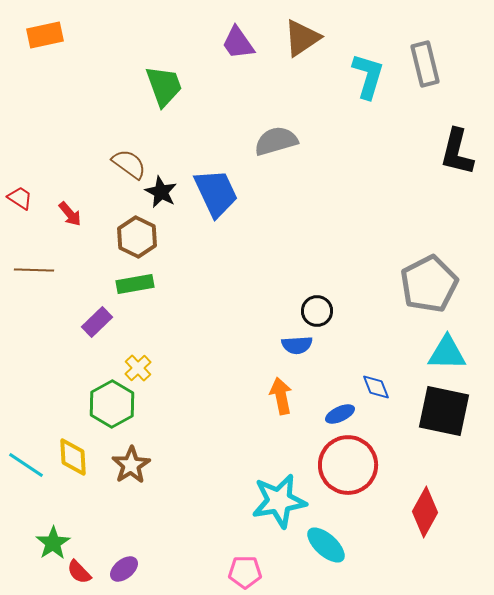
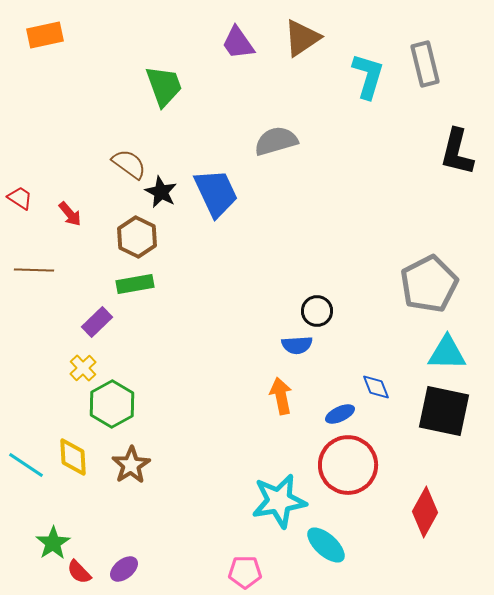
yellow cross: moved 55 px left
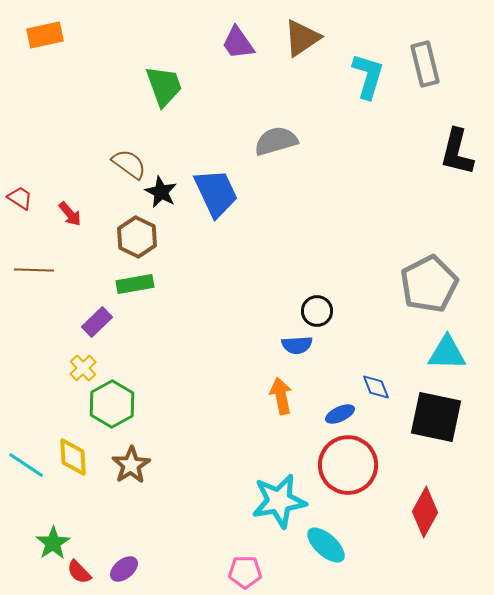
black square: moved 8 px left, 6 px down
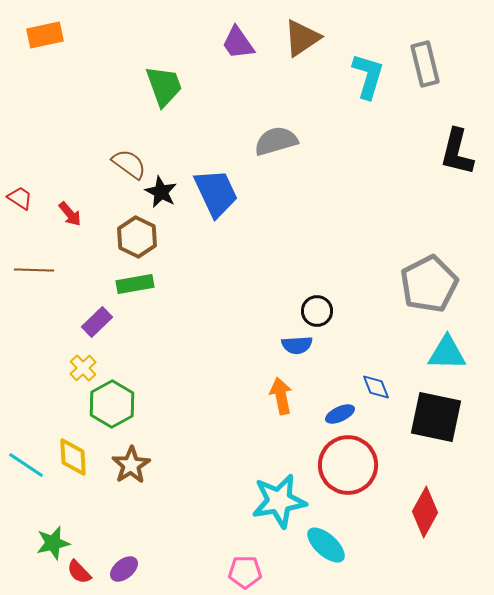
green star: rotated 20 degrees clockwise
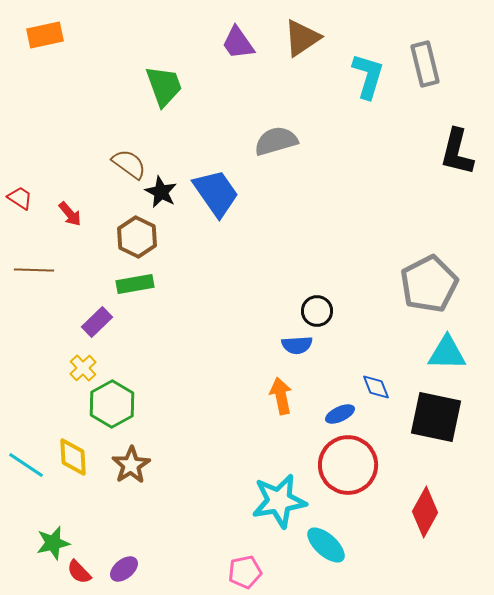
blue trapezoid: rotated 10 degrees counterclockwise
pink pentagon: rotated 12 degrees counterclockwise
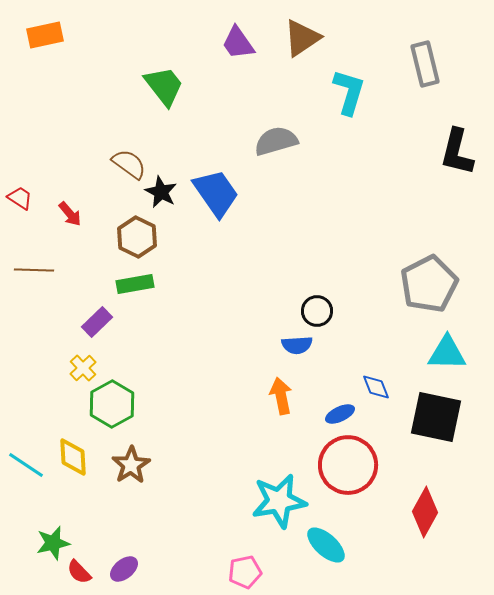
cyan L-shape: moved 19 px left, 16 px down
green trapezoid: rotated 18 degrees counterclockwise
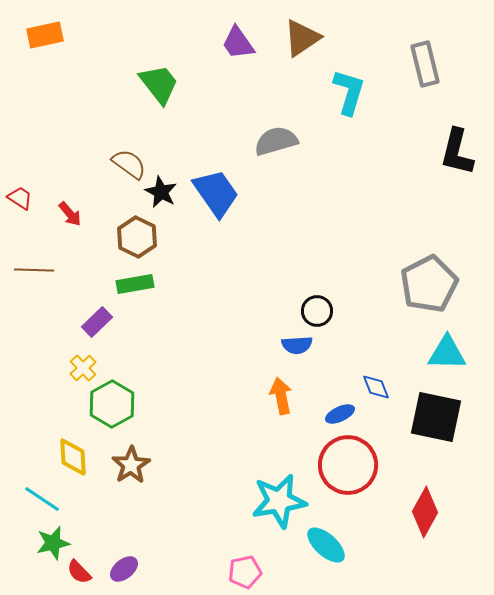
green trapezoid: moved 5 px left, 2 px up
cyan line: moved 16 px right, 34 px down
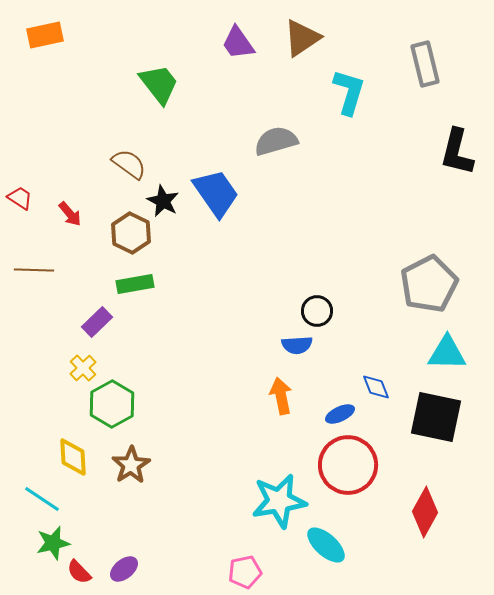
black star: moved 2 px right, 9 px down
brown hexagon: moved 6 px left, 4 px up
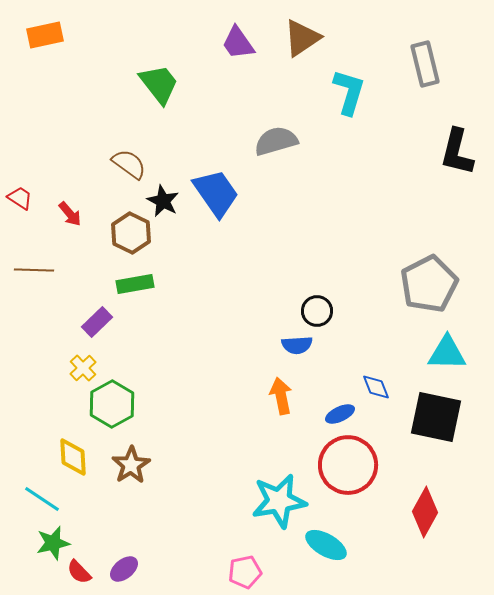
cyan ellipse: rotated 12 degrees counterclockwise
